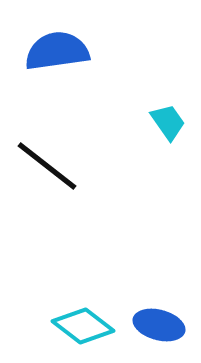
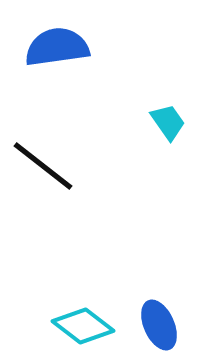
blue semicircle: moved 4 px up
black line: moved 4 px left
blue ellipse: rotated 51 degrees clockwise
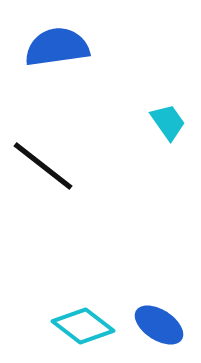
blue ellipse: rotated 33 degrees counterclockwise
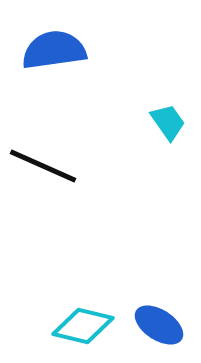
blue semicircle: moved 3 px left, 3 px down
black line: rotated 14 degrees counterclockwise
cyan diamond: rotated 24 degrees counterclockwise
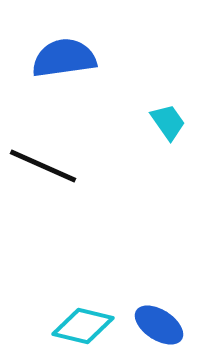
blue semicircle: moved 10 px right, 8 px down
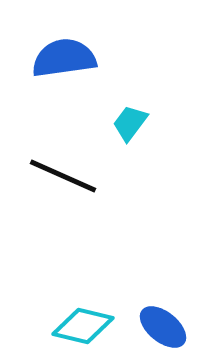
cyan trapezoid: moved 38 px left, 1 px down; rotated 108 degrees counterclockwise
black line: moved 20 px right, 10 px down
blue ellipse: moved 4 px right, 2 px down; rotated 6 degrees clockwise
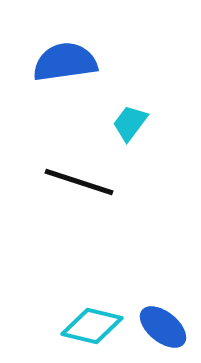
blue semicircle: moved 1 px right, 4 px down
black line: moved 16 px right, 6 px down; rotated 6 degrees counterclockwise
cyan diamond: moved 9 px right
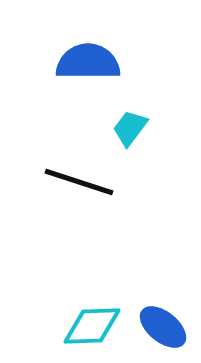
blue semicircle: moved 23 px right; rotated 8 degrees clockwise
cyan trapezoid: moved 5 px down
cyan diamond: rotated 16 degrees counterclockwise
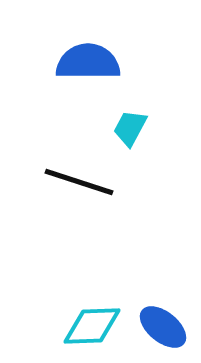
cyan trapezoid: rotated 9 degrees counterclockwise
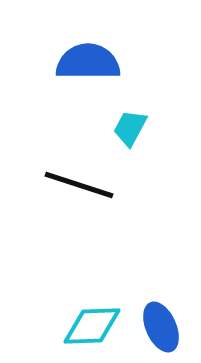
black line: moved 3 px down
blue ellipse: moved 2 px left; rotated 27 degrees clockwise
